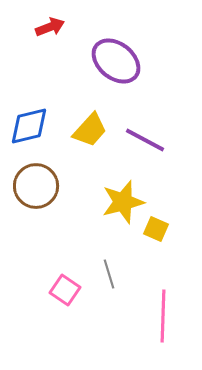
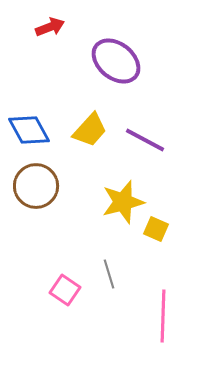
blue diamond: moved 4 px down; rotated 75 degrees clockwise
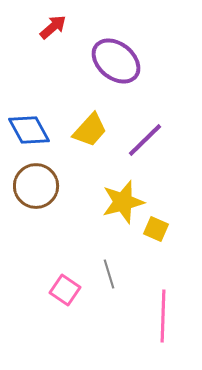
red arrow: moved 3 px right; rotated 20 degrees counterclockwise
purple line: rotated 72 degrees counterclockwise
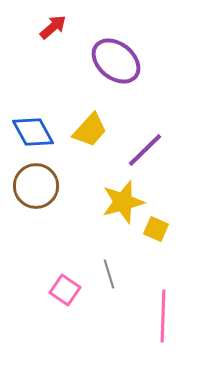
blue diamond: moved 4 px right, 2 px down
purple line: moved 10 px down
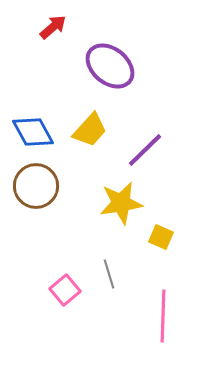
purple ellipse: moved 6 px left, 5 px down
yellow star: moved 2 px left, 1 px down; rotated 6 degrees clockwise
yellow square: moved 5 px right, 8 px down
pink square: rotated 16 degrees clockwise
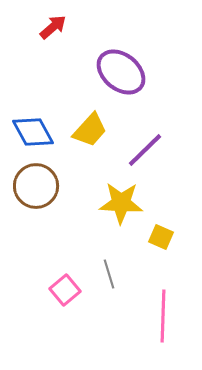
purple ellipse: moved 11 px right, 6 px down
yellow star: rotated 12 degrees clockwise
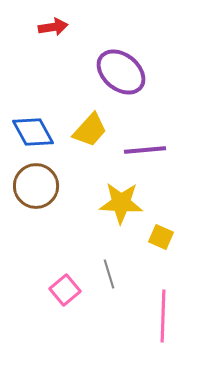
red arrow: rotated 32 degrees clockwise
purple line: rotated 39 degrees clockwise
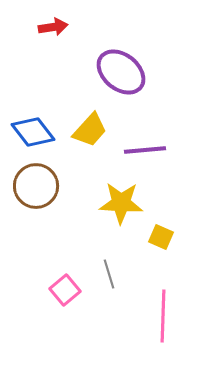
blue diamond: rotated 9 degrees counterclockwise
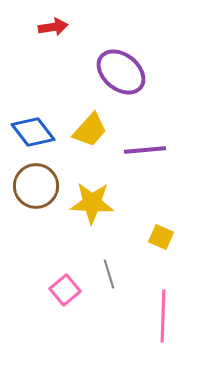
yellow star: moved 29 px left
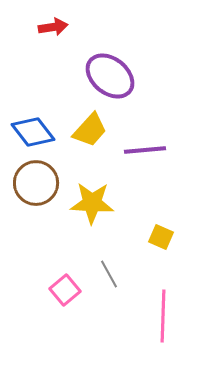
purple ellipse: moved 11 px left, 4 px down
brown circle: moved 3 px up
gray line: rotated 12 degrees counterclockwise
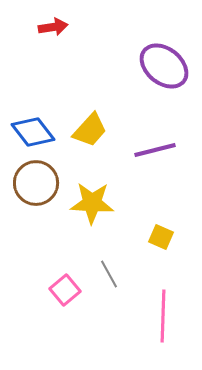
purple ellipse: moved 54 px right, 10 px up
purple line: moved 10 px right; rotated 9 degrees counterclockwise
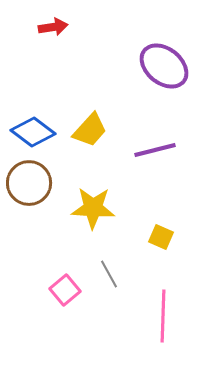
blue diamond: rotated 15 degrees counterclockwise
brown circle: moved 7 px left
yellow star: moved 1 px right, 5 px down
